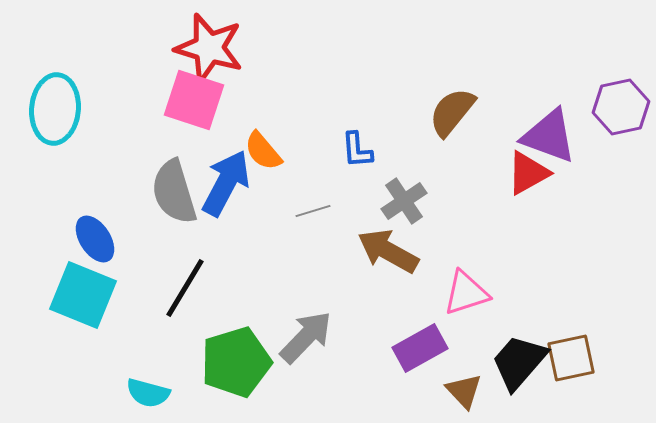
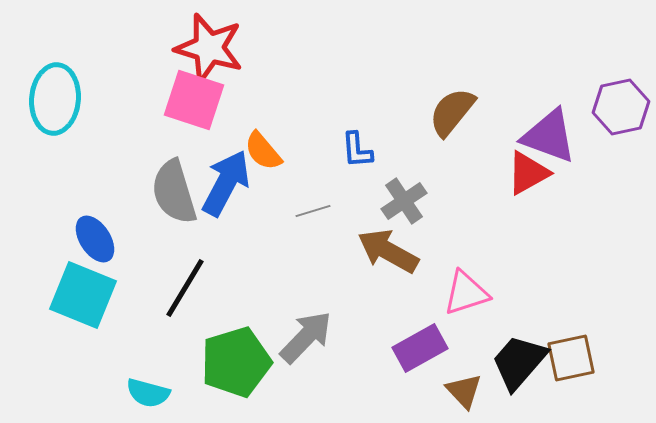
cyan ellipse: moved 10 px up
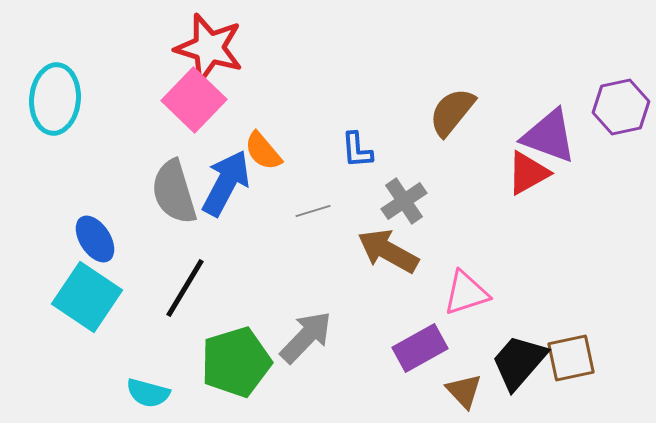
pink square: rotated 26 degrees clockwise
cyan square: moved 4 px right, 2 px down; rotated 12 degrees clockwise
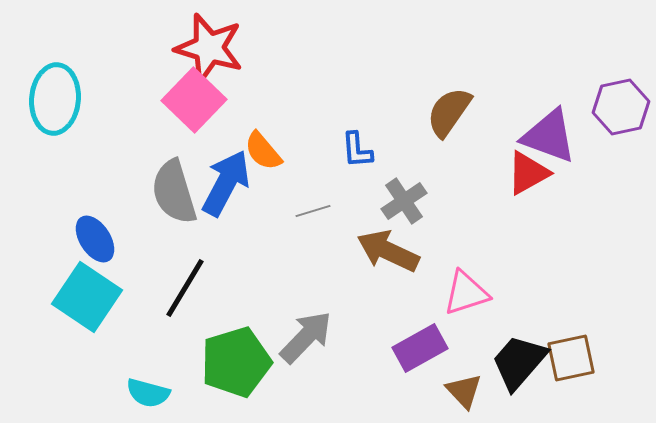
brown semicircle: moved 3 px left; rotated 4 degrees counterclockwise
brown arrow: rotated 4 degrees counterclockwise
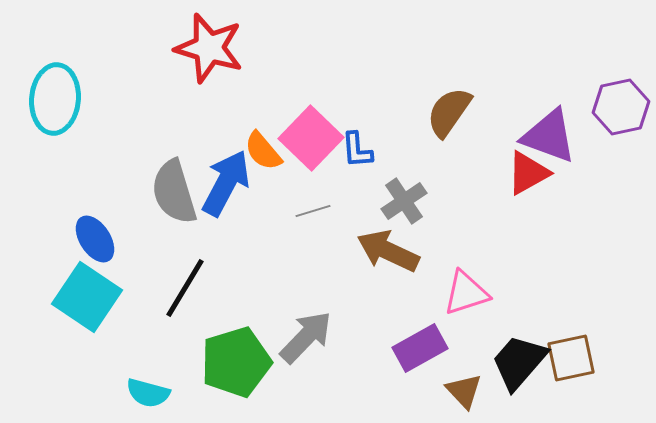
pink square: moved 117 px right, 38 px down
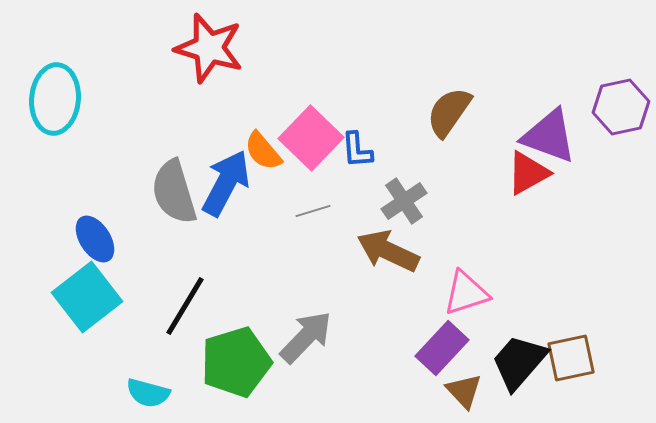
black line: moved 18 px down
cyan square: rotated 18 degrees clockwise
purple rectangle: moved 22 px right; rotated 18 degrees counterclockwise
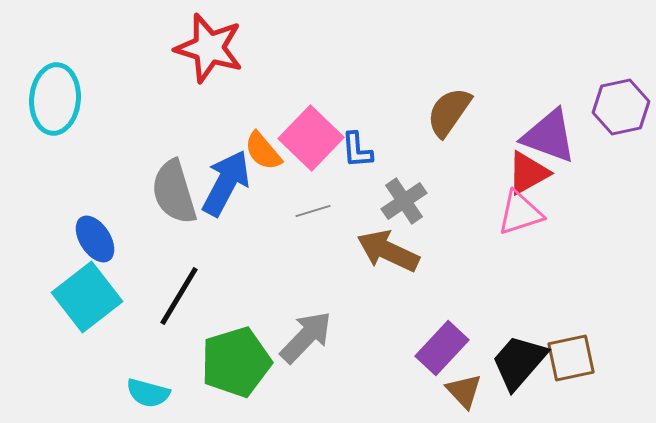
pink triangle: moved 54 px right, 80 px up
black line: moved 6 px left, 10 px up
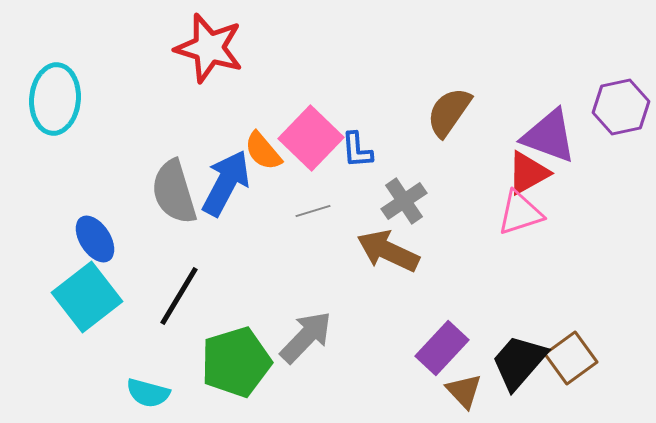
brown square: rotated 24 degrees counterclockwise
